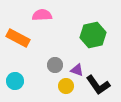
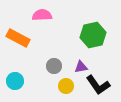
gray circle: moved 1 px left, 1 px down
purple triangle: moved 4 px right, 3 px up; rotated 32 degrees counterclockwise
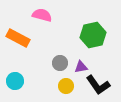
pink semicircle: rotated 18 degrees clockwise
gray circle: moved 6 px right, 3 px up
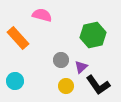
orange rectangle: rotated 20 degrees clockwise
gray circle: moved 1 px right, 3 px up
purple triangle: rotated 32 degrees counterclockwise
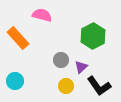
green hexagon: moved 1 px down; rotated 15 degrees counterclockwise
black L-shape: moved 1 px right, 1 px down
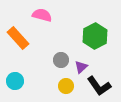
green hexagon: moved 2 px right
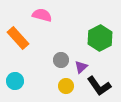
green hexagon: moved 5 px right, 2 px down
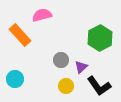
pink semicircle: rotated 30 degrees counterclockwise
orange rectangle: moved 2 px right, 3 px up
cyan circle: moved 2 px up
